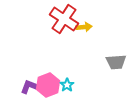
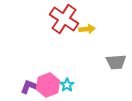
yellow arrow: moved 3 px right, 2 px down
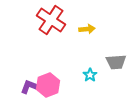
red cross: moved 13 px left, 1 px down
cyan star: moved 23 px right, 10 px up
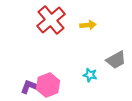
red cross: rotated 16 degrees clockwise
yellow arrow: moved 1 px right, 4 px up
gray trapezoid: moved 2 px up; rotated 25 degrees counterclockwise
cyan star: rotated 24 degrees counterclockwise
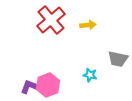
gray trapezoid: moved 2 px right, 1 px up; rotated 40 degrees clockwise
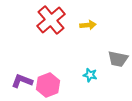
purple L-shape: moved 9 px left, 6 px up
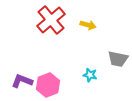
yellow arrow: rotated 21 degrees clockwise
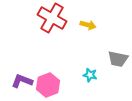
red cross: moved 1 px right, 2 px up; rotated 20 degrees counterclockwise
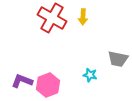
yellow arrow: moved 5 px left, 8 px up; rotated 77 degrees clockwise
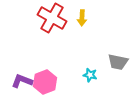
yellow arrow: moved 1 px left, 1 px down
gray trapezoid: moved 3 px down
pink hexagon: moved 3 px left, 3 px up
